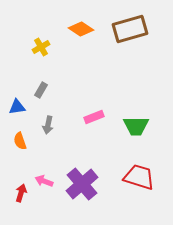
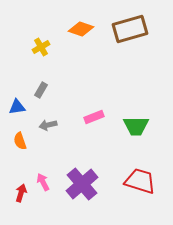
orange diamond: rotated 15 degrees counterclockwise
gray arrow: rotated 66 degrees clockwise
red trapezoid: moved 1 px right, 4 px down
pink arrow: moved 1 px left, 1 px down; rotated 42 degrees clockwise
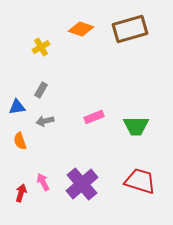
gray arrow: moved 3 px left, 4 px up
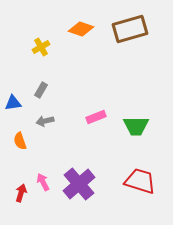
blue triangle: moved 4 px left, 4 px up
pink rectangle: moved 2 px right
purple cross: moved 3 px left
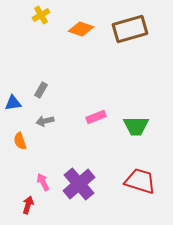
yellow cross: moved 32 px up
red arrow: moved 7 px right, 12 px down
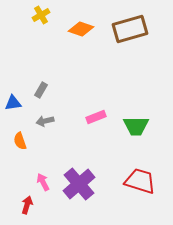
red arrow: moved 1 px left
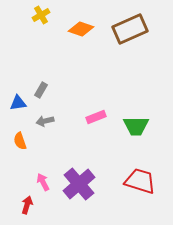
brown rectangle: rotated 8 degrees counterclockwise
blue triangle: moved 5 px right
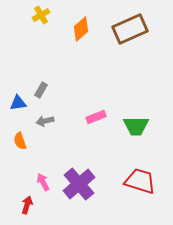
orange diamond: rotated 60 degrees counterclockwise
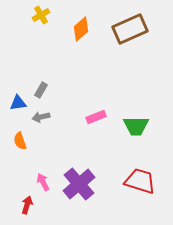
gray arrow: moved 4 px left, 4 px up
